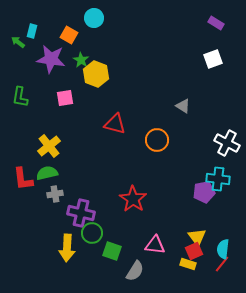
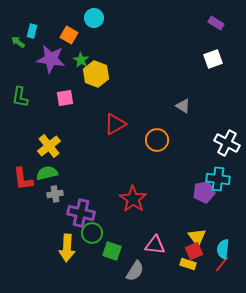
red triangle: rotated 45 degrees counterclockwise
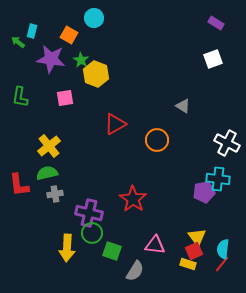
red L-shape: moved 4 px left, 6 px down
purple cross: moved 8 px right
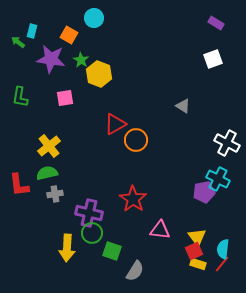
yellow hexagon: moved 3 px right
orange circle: moved 21 px left
cyan cross: rotated 20 degrees clockwise
pink triangle: moved 5 px right, 15 px up
yellow rectangle: moved 10 px right
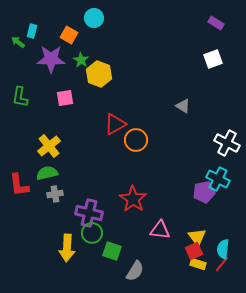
purple star: rotated 8 degrees counterclockwise
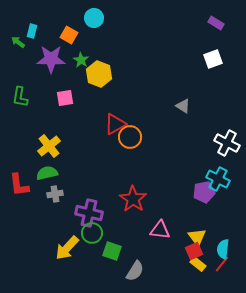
orange circle: moved 6 px left, 3 px up
yellow arrow: rotated 40 degrees clockwise
yellow rectangle: rotated 21 degrees clockwise
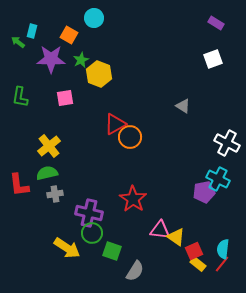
green star: rotated 14 degrees clockwise
yellow triangle: moved 21 px left; rotated 18 degrees counterclockwise
yellow arrow: rotated 100 degrees counterclockwise
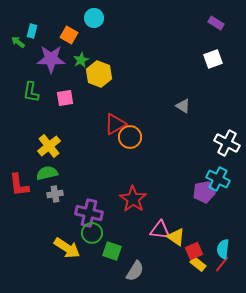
green L-shape: moved 11 px right, 5 px up
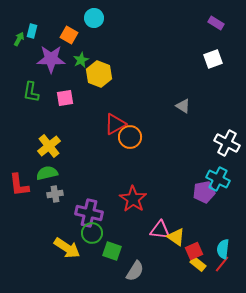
green arrow: moved 1 px right, 3 px up; rotated 80 degrees clockwise
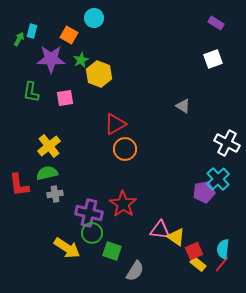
orange circle: moved 5 px left, 12 px down
cyan cross: rotated 20 degrees clockwise
red star: moved 10 px left, 5 px down
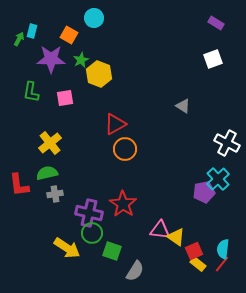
yellow cross: moved 1 px right, 3 px up
